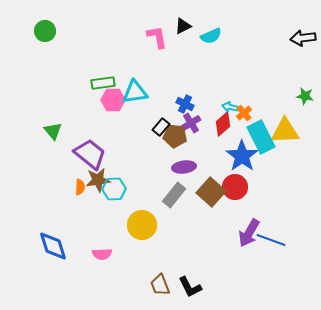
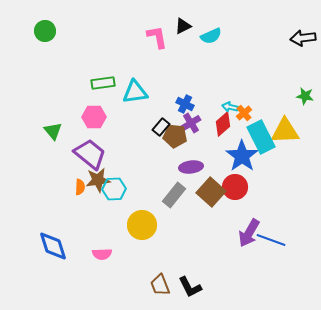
pink hexagon: moved 19 px left, 17 px down
purple ellipse: moved 7 px right
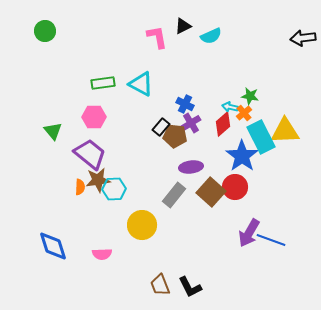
cyan triangle: moved 6 px right, 8 px up; rotated 36 degrees clockwise
green star: moved 55 px left
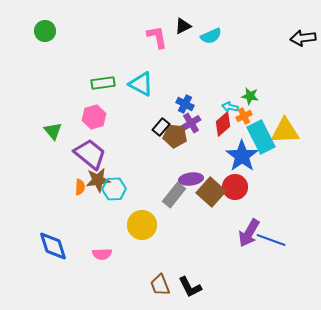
orange cross: moved 3 px down; rotated 14 degrees clockwise
pink hexagon: rotated 15 degrees counterclockwise
purple ellipse: moved 12 px down
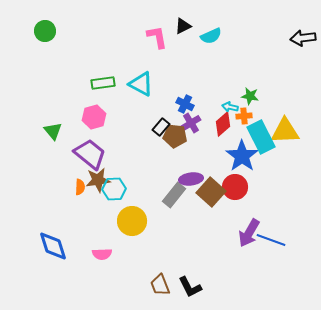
orange cross: rotated 21 degrees clockwise
yellow circle: moved 10 px left, 4 px up
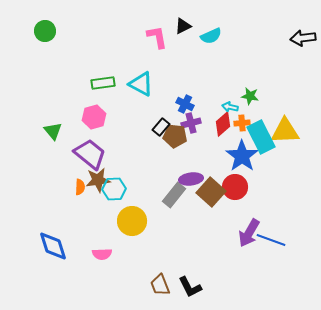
orange cross: moved 2 px left, 7 px down
purple cross: rotated 18 degrees clockwise
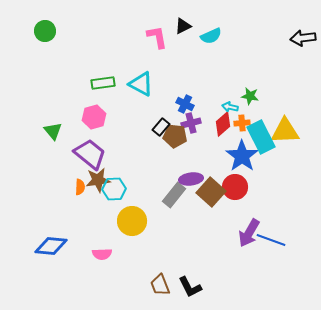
blue diamond: moved 2 px left; rotated 68 degrees counterclockwise
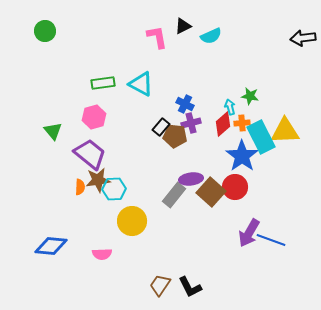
cyan arrow: rotated 63 degrees clockwise
brown trapezoid: rotated 55 degrees clockwise
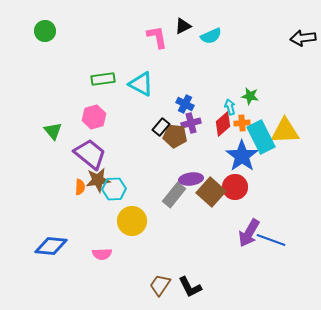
green rectangle: moved 4 px up
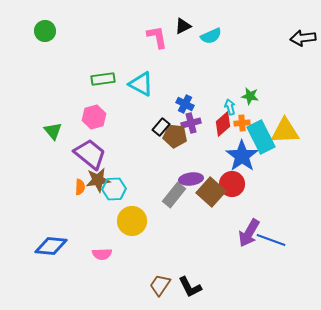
red circle: moved 3 px left, 3 px up
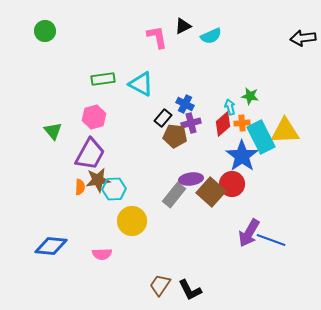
black rectangle: moved 2 px right, 9 px up
purple trapezoid: rotated 80 degrees clockwise
black L-shape: moved 3 px down
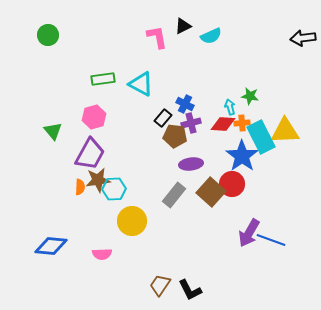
green circle: moved 3 px right, 4 px down
red diamond: rotated 45 degrees clockwise
purple ellipse: moved 15 px up
